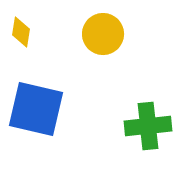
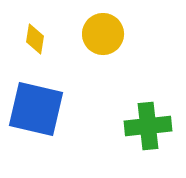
yellow diamond: moved 14 px right, 7 px down
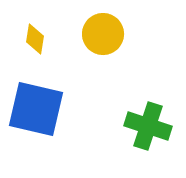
green cross: rotated 24 degrees clockwise
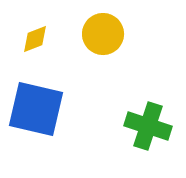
yellow diamond: rotated 60 degrees clockwise
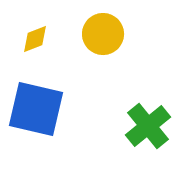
green cross: rotated 33 degrees clockwise
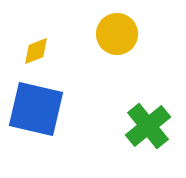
yellow circle: moved 14 px right
yellow diamond: moved 1 px right, 12 px down
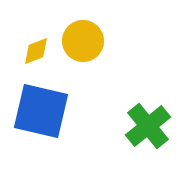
yellow circle: moved 34 px left, 7 px down
blue square: moved 5 px right, 2 px down
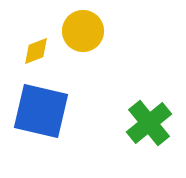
yellow circle: moved 10 px up
green cross: moved 1 px right, 3 px up
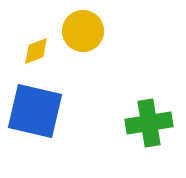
blue square: moved 6 px left
green cross: rotated 30 degrees clockwise
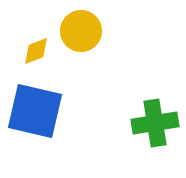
yellow circle: moved 2 px left
green cross: moved 6 px right
